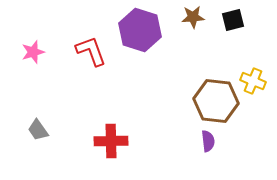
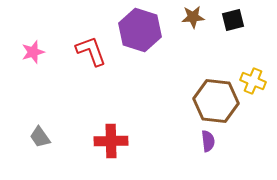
gray trapezoid: moved 2 px right, 7 px down
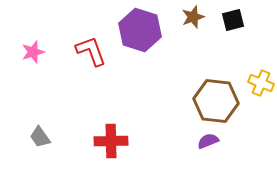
brown star: rotated 15 degrees counterclockwise
yellow cross: moved 8 px right, 2 px down
purple semicircle: rotated 105 degrees counterclockwise
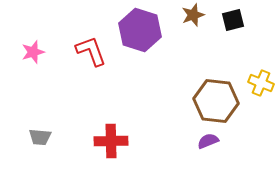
brown star: moved 2 px up
gray trapezoid: rotated 50 degrees counterclockwise
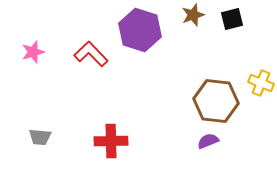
black square: moved 1 px left, 1 px up
red L-shape: moved 3 px down; rotated 24 degrees counterclockwise
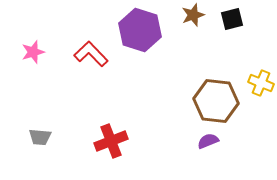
red cross: rotated 20 degrees counterclockwise
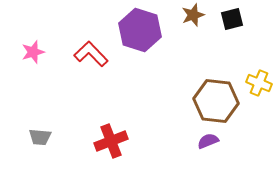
yellow cross: moved 2 px left
